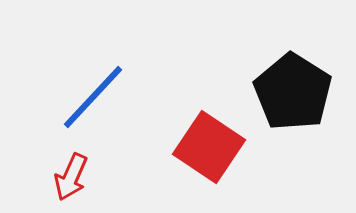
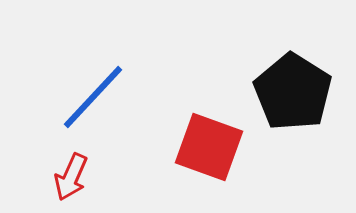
red square: rotated 14 degrees counterclockwise
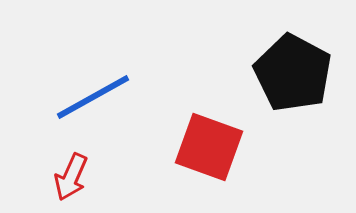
black pentagon: moved 19 px up; rotated 4 degrees counterclockwise
blue line: rotated 18 degrees clockwise
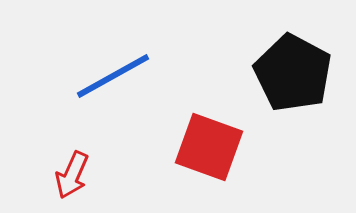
blue line: moved 20 px right, 21 px up
red arrow: moved 1 px right, 2 px up
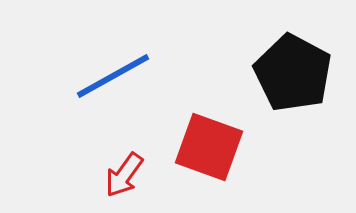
red arrow: moved 52 px right; rotated 12 degrees clockwise
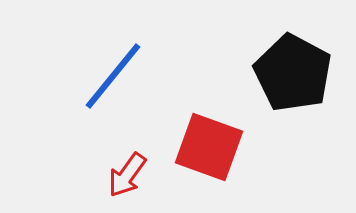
blue line: rotated 22 degrees counterclockwise
red arrow: moved 3 px right
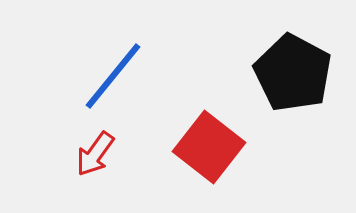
red square: rotated 18 degrees clockwise
red arrow: moved 32 px left, 21 px up
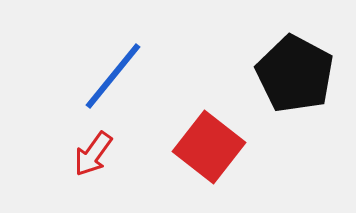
black pentagon: moved 2 px right, 1 px down
red arrow: moved 2 px left
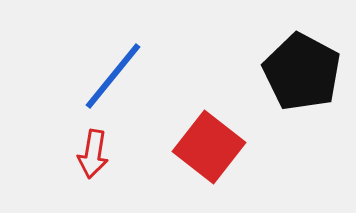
black pentagon: moved 7 px right, 2 px up
red arrow: rotated 27 degrees counterclockwise
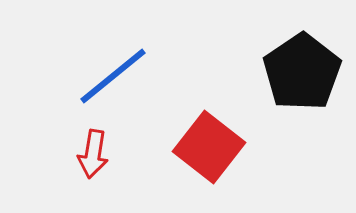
black pentagon: rotated 10 degrees clockwise
blue line: rotated 12 degrees clockwise
